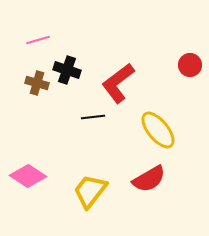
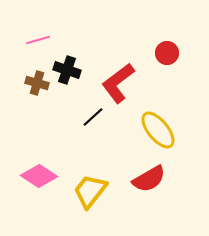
red circle: moved 23 px left, 12 px up
black line: rotated 35 degrees counterclockwise
pink diamond: moved 11 px right
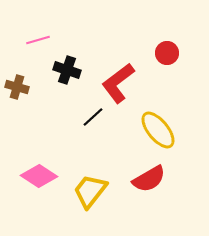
brown cross: moved 20 px left, 4 px down
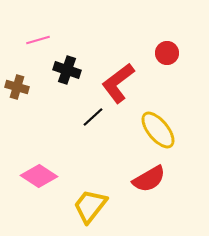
yellow trapezoid: moved 15 px down
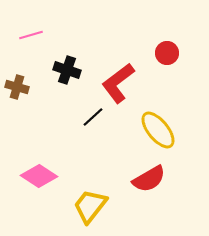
pink line: moved 7 px left, 5 px up
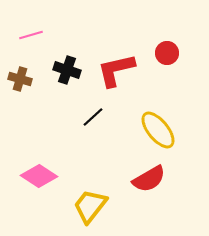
red L-shape: moved 2 px left, 13 px up; rotated 24 degrees clockwise
brown cross: moved 3 px right, 8 px up
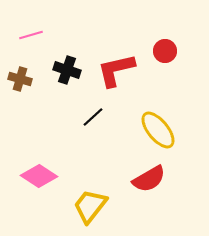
red circle: moved 2 px left, 2 px up
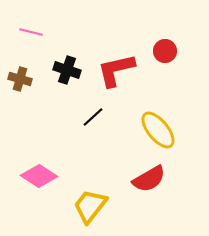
pink line: moved 3 px up; rotated 30 degrees clockwise
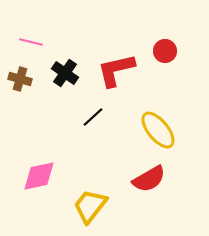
pink line: moved 10 px down
black cross: moved 2 px left, 3 px down; rotated 16 degrees clockwise
pink diamond: rotated 45 degrees counterclockwise
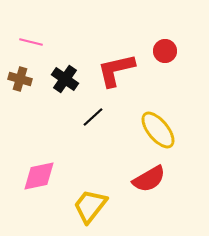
black cross: moved 6 px down
